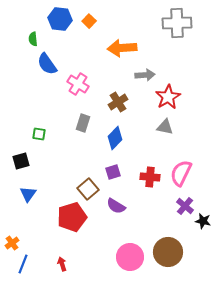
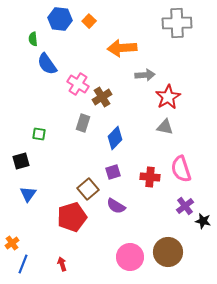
brown cross: moved 16 px left, 5 px up
pink semicircle: moved 4 px up; rotated 44 degrees counterclockwise
purple cross: rotated 12 degrees clockwise
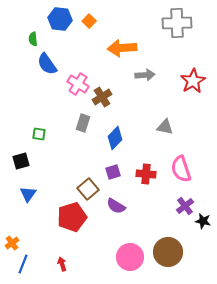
red star: moved 25 px right, 16 px up
red cross: moved 4 px left, 3 px up
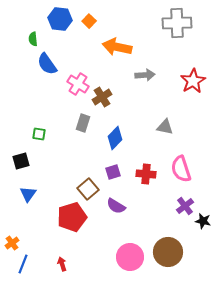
orange arrow: moved 5 px left, 1 px up; rotated 16 degrees clockwise
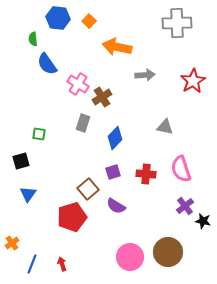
blue hexagon: moved 2 px left, 1 px up
blue line: moved 9 px right
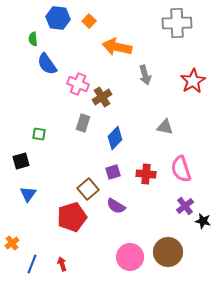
gray arrow: rotated 78 degrees clockwise
pink cross: rotated 10 degrees counterclockwise
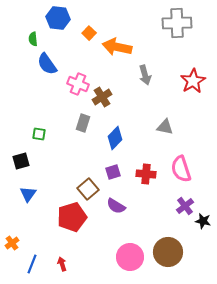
orange square: moved 12 px down
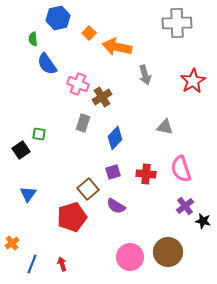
blue hexagon: rotated 20 degrees counterclockwise
black square: moved 11 px up; rotated 18 degrees counterclockwise
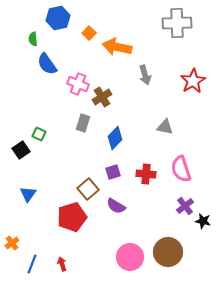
green square: rotated 16 degrees clockwise
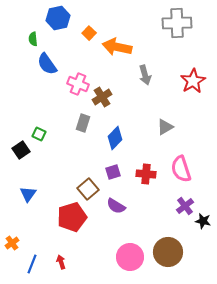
gray triangle: rotated 42 degrees counterclockwise
red arrow: moved 1 px left, 2 px up
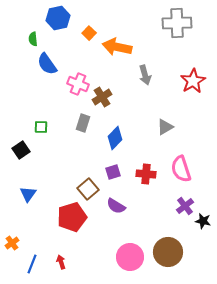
green square: moved 2 px right, 7 px up; rotated 24 degrees counterclockwise
